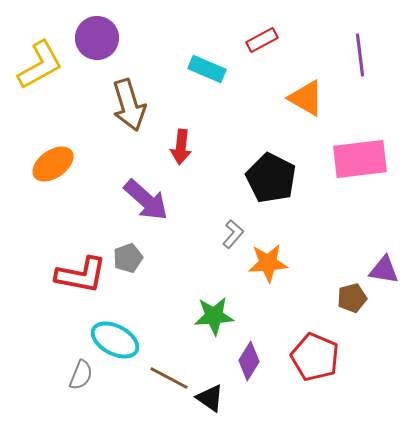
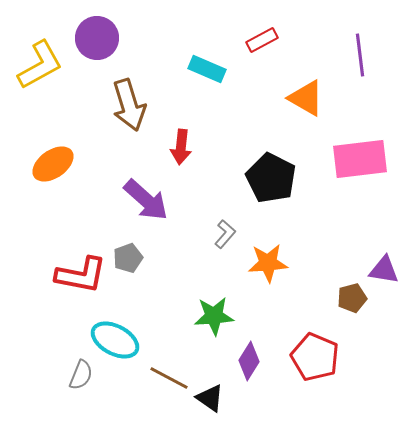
gray L-shape: moved 8 px left
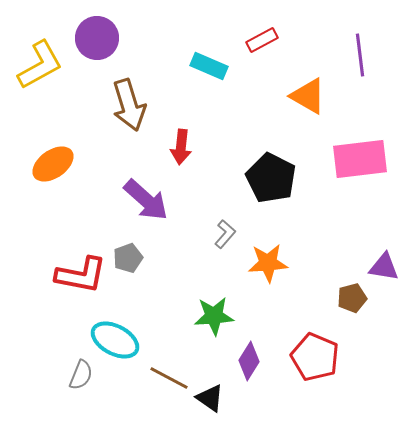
cyan rectangle: moved 2 px right, 3 px up
orange triangle: moved 2 px right, 2 px up
purple triangle: moved 3 px up
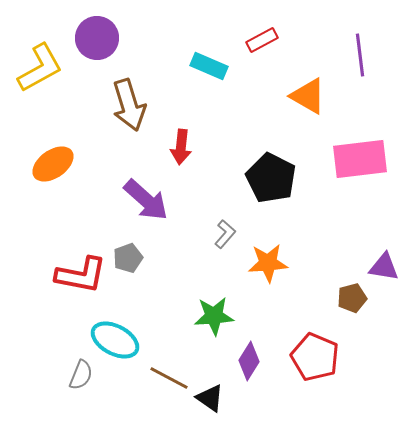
yellow L-shape: moved 3 px down
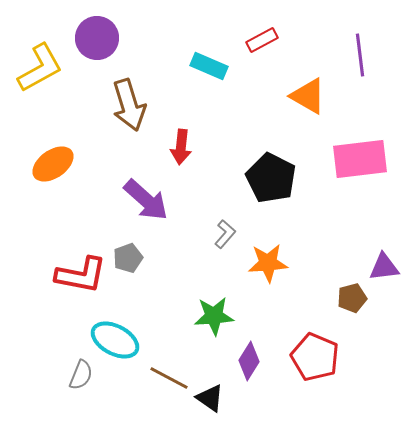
purple triangle: rotated 16 degrees counterclockwise
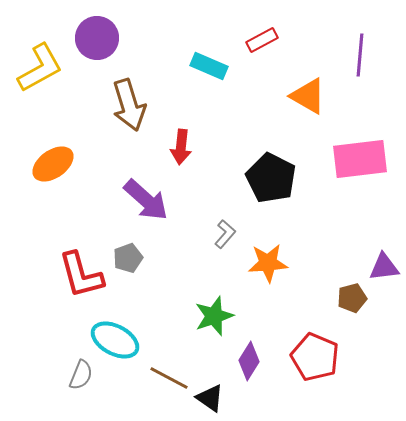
purple line: rotated 12 degrees clockwise
red L-shape: rotated 64 degrees clockwise
green star: rotated 15 degrees counterclockwise
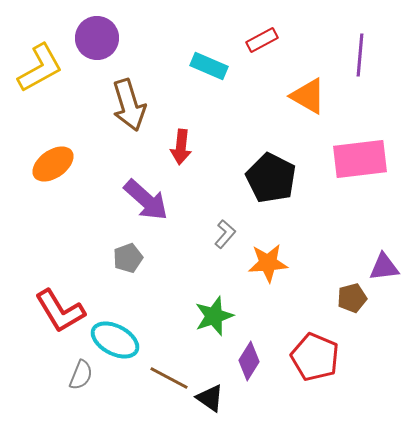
red L-shape: moved 21 px left, 36 px down; rotated 16 degrees counterclockwise
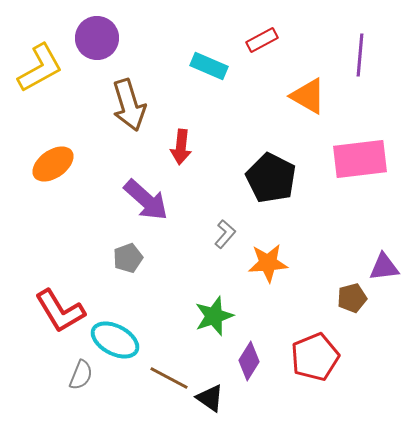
red pentagon: rotated 27 degrees clockwise
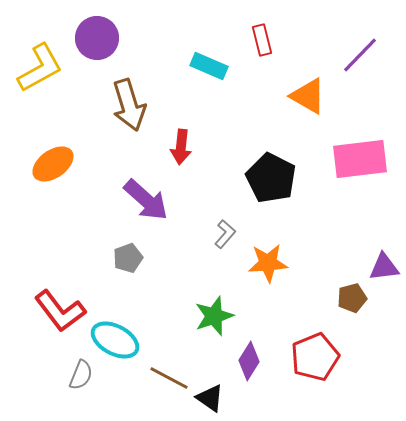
red rectangle: rotated 76 degrees counterclockwise
purple line: rotated 39 degrees clockwise
red L-shape: rotated 6 degrees counterclockwise
